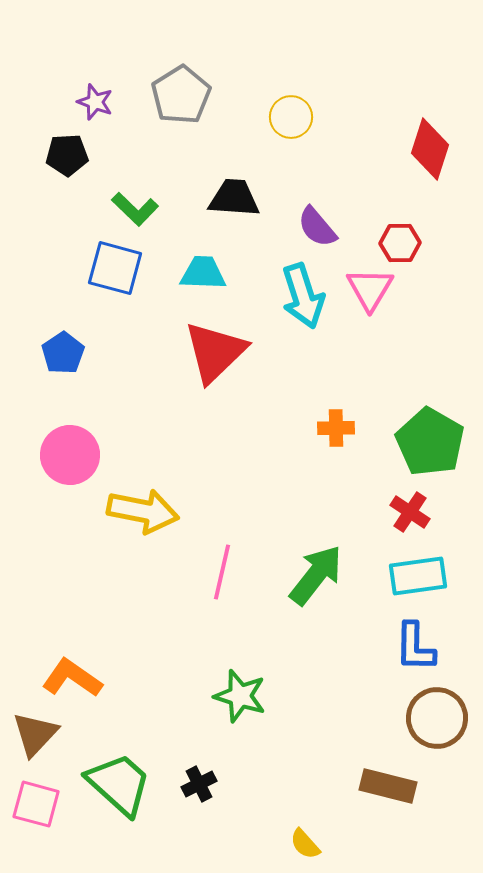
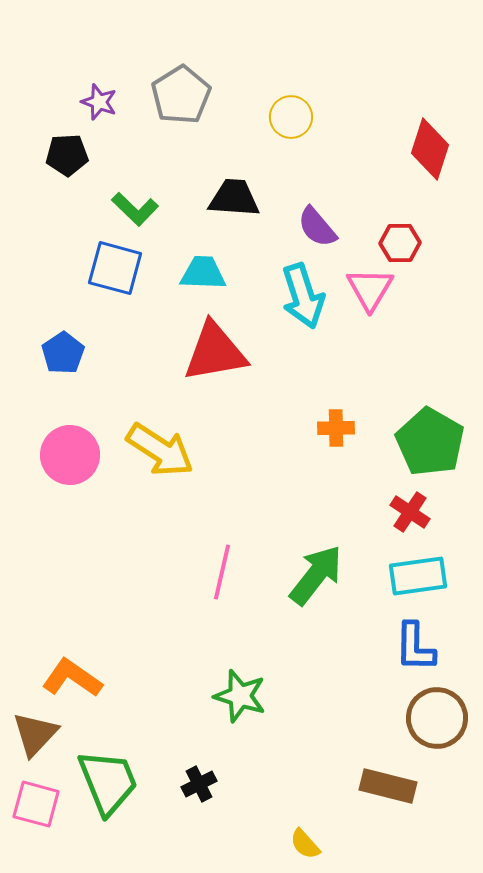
purple star: moved 4 px right
red triangle: rotated 34 degrees clockwise
yellow arrow: moved 17 px right, 61 px up; rotated 22 degrees clockwise
green trapezoid: moved 11 px left, 2 px up; rotated 26 degrees clockwise
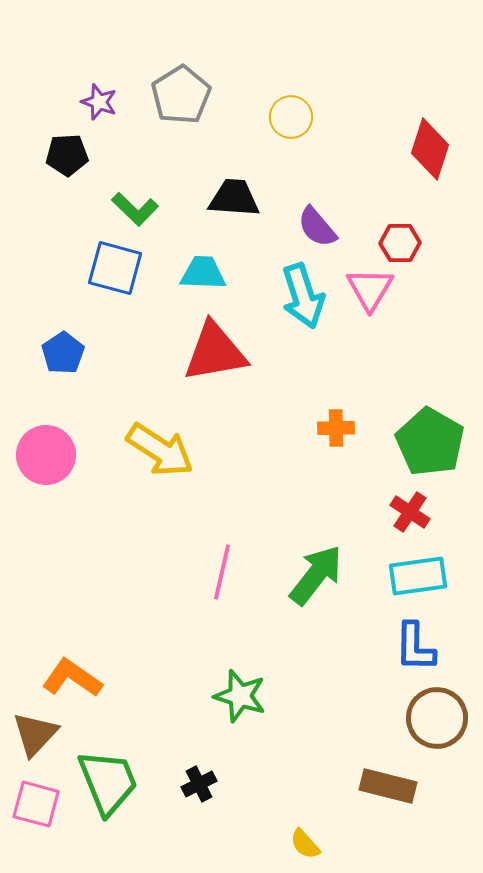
pink circle: moved 24 px left
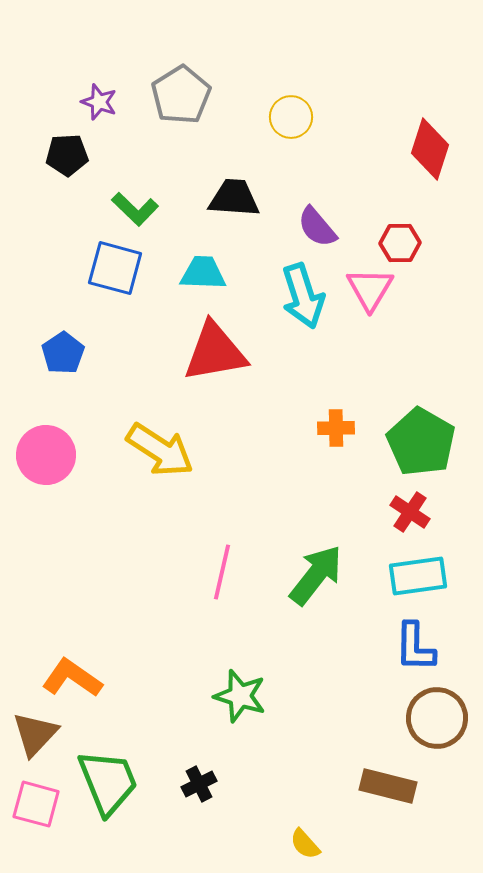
green pentagon: moved 9 px left
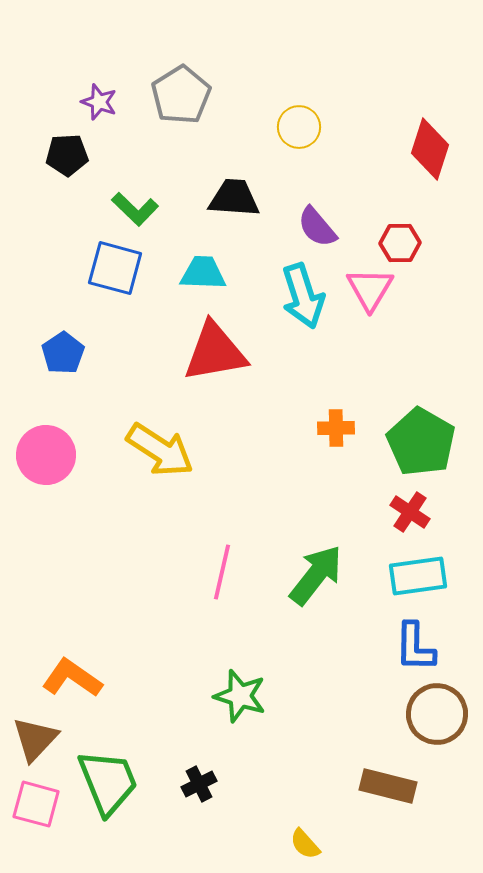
yellow circle: moved 8 px right, 10 px down
brown circle: moved 4 px up
brown triangle: moved 5 px down
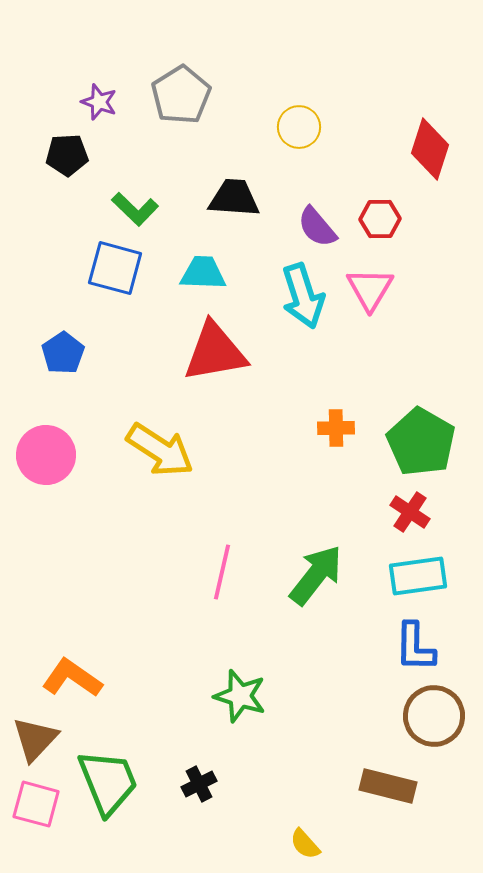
red hexagon: moved 20 px left, 24 px up
brown circle: moved 3 px left, 2 px down
